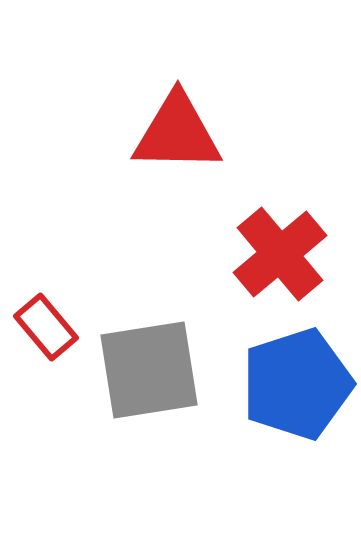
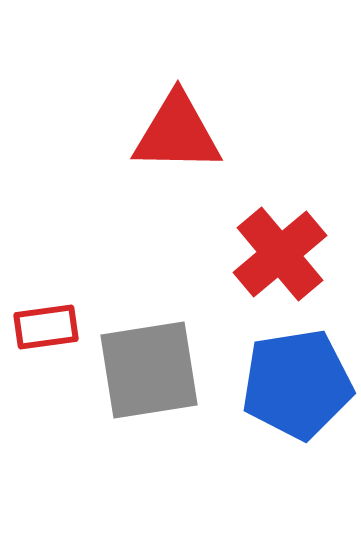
red rectangle: rotated 58 degrees counterclockwise
blue pentagon: rotated 9 degrees clockwise
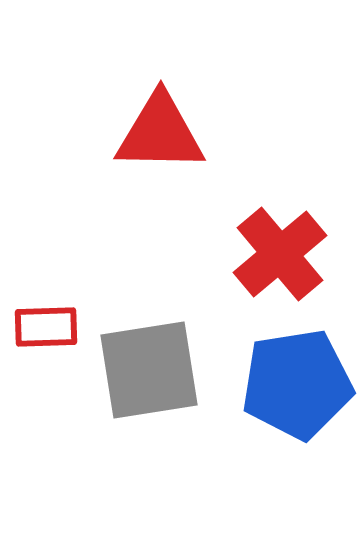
red triangle: moved 17 px left
red rectangle: rotated 6 degrees clockwise
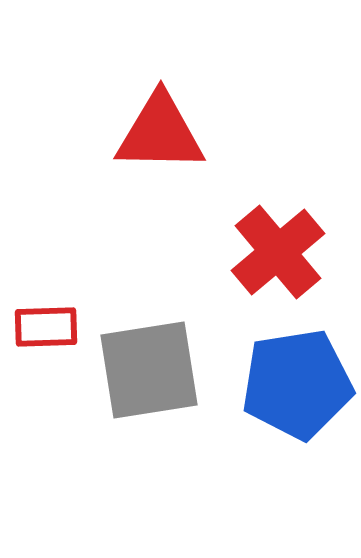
red cross: moved 2 px left, 2 px up
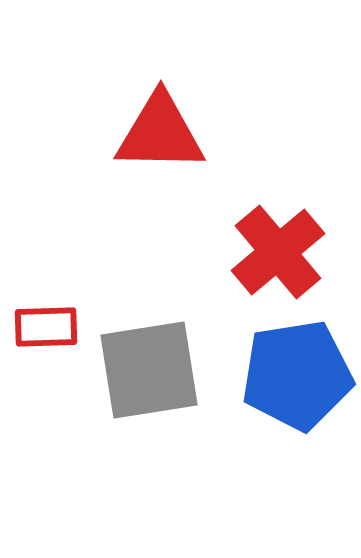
blue pentagon: moved 9 px up
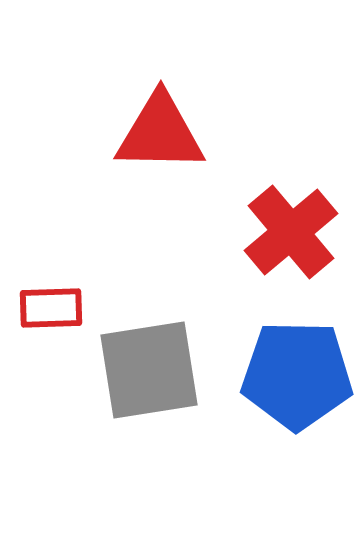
red cross: moved 13 px right, 20 px up
red rectangle: moved 5 px right, 19 px up
blue pentagon: rotated 10 degrees clockwise
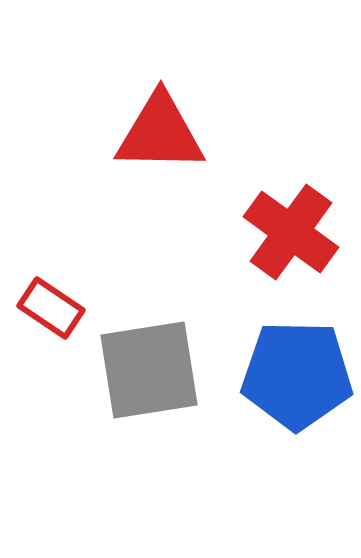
red cross: rotated 14 degrees counterclockwise
red rectangle: rotated 36 degrees clockwise
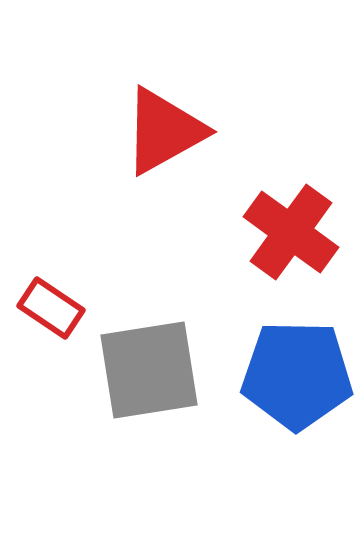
red triangle: moved 4 px right, 2 px up; rotated 30 degrees counterclockwise
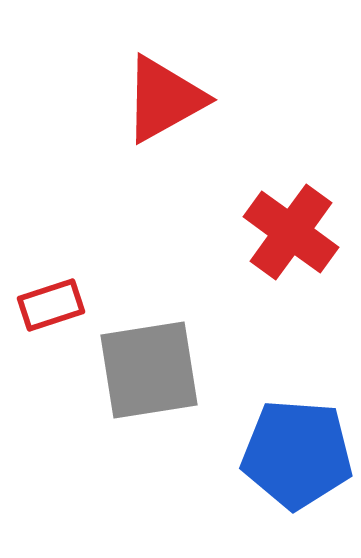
red triangle: moved 32 px up
red rectangle: moved 3 px up; rotated 52 degrees counterclockwise
blue pentagon: moved 79 px down; rotated 3 degrees clockwise
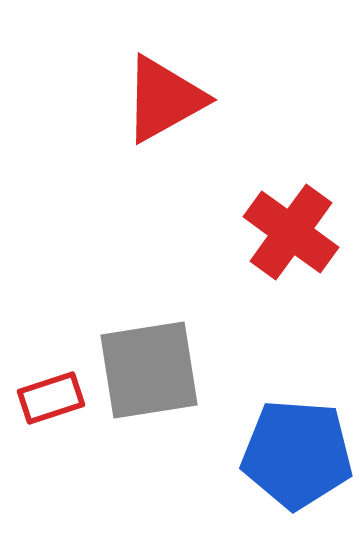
red rectangle: moved 93 px down
